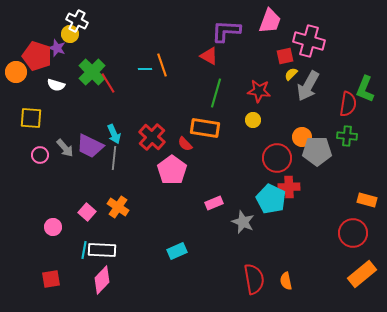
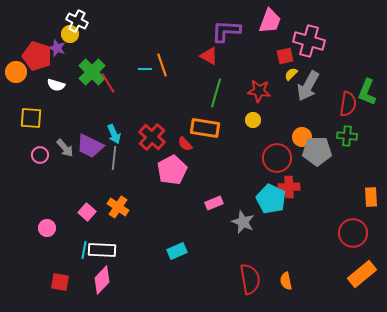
green L-shape at (365, 89): moved 2 px right, 3 px down
pink pentagon at (172, 170): rotated 8 degrees clockwise
orange rectangle at (367, 200): moved 4 px right, 3 px up; rotated 72 degrees clockwise
pink circle at (53, 227): moved 6 px left, 1 px down
red square at (51, 279): moved 9 px right, 3 px down; rotated 18 degrees clockwise
red semicircle at (254, 279): moved 4 px left
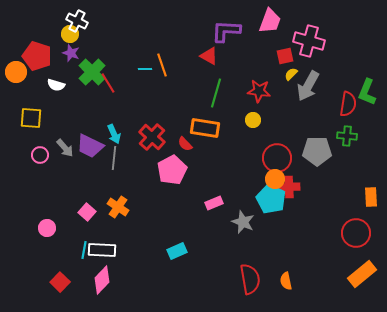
purple star at (57, 48): moved 14 px right, 5 px down
orange circle at (302, 137): moved 27 px left, 42 px down
red circle at (353, 233): moved 3 px right
red square at (60, 282): rotated 36 degrees clockwise
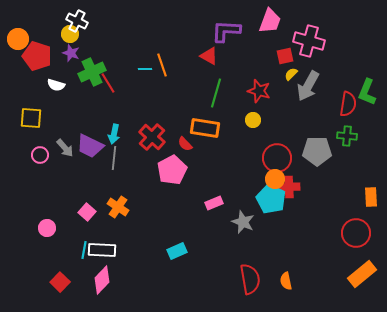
orange circle at (16, 72): moved 2 px right, 33 px up
green cross at (92, 72): rotated 20 degrees clockwise
red star at (259, 91): rotated 10 degrees clockwise
cyan arrow at (114, 134): rotated 36 degrees clockwise
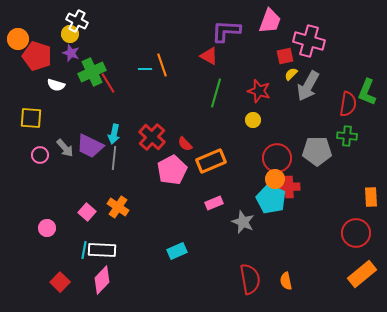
orange rectangle at (205, 128): moved 6 px right, 33 px down; rotated 32 degrees counterclockwise
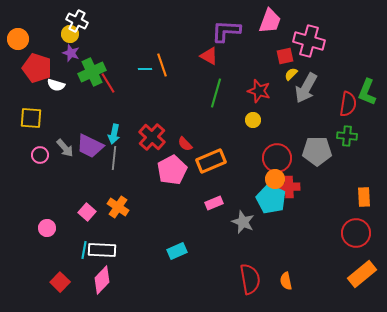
red pentagon at (37, 56): moved 12 px down
gray arrow at (308, 86): moved 2 px left, 2 px down
orange rectangle at (371, 197): moved 7 px left
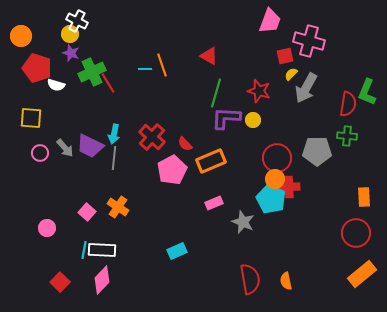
purple L-shape at (226, 31): moved 87 px down
orange circle at (18, 39): moved 3 px right, 3 px up
pink circle at (40, 155): moved 2 px up
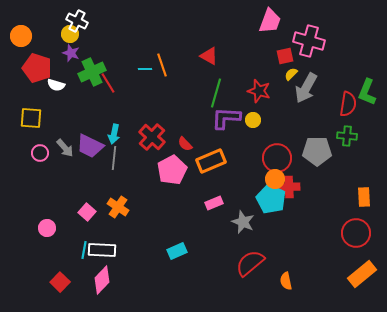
red semicircle at (250, 279): moved 16 px up; rotated 120 degrees counterclockwise
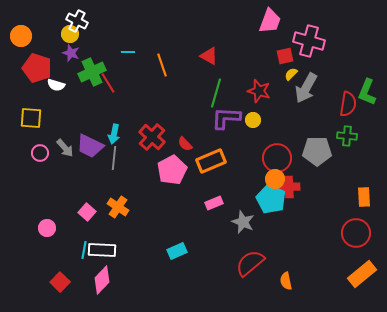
cyan line at (145, 69): moved 17 px left, 17 px up
